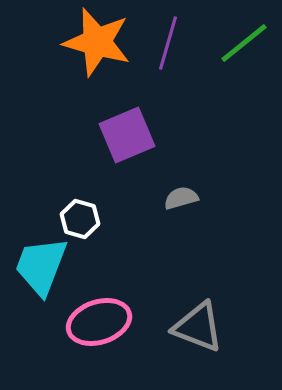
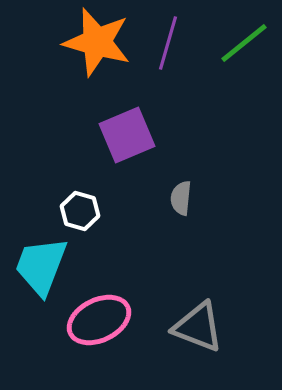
gray semicircle: rotated 68 degrees counterclockwise
white hexagon: moved 8 px up
pink ellipse: moved 2 px up; rotated 8 degrees counterclockwise
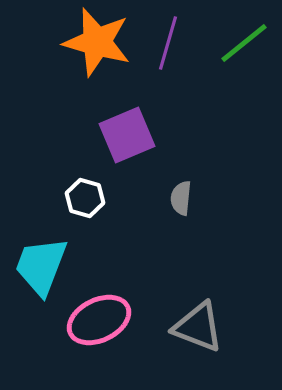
white hexagon: moved 5 px right, 13 px up
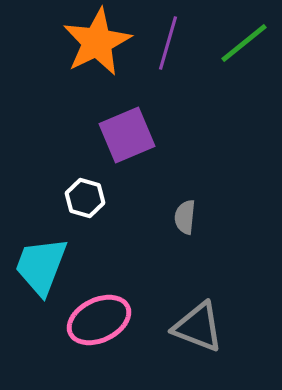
orange star: rotated 30 degrees clockwise
gray semicircle: moved 4 px right, 19 px down
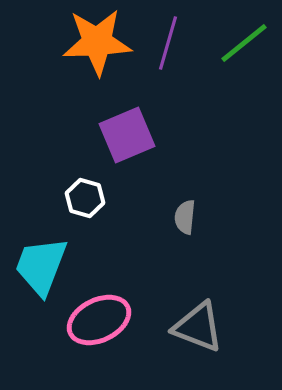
orange star: rotated 24 degrees clockwise
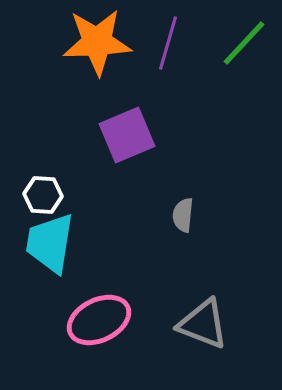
green line: rotated 8 degrees counterclockwise
white hexagon: moved 42 px left, 3 px up; rotated 12 degrees counterclockwise
gray semicircle: moved 2 px left, 2 px up
cyan trapezoid: moved 9 px right, 23 px up; rotated 12 degrees counterclockwise
gray triangle: moved 5 px right, 3 px up
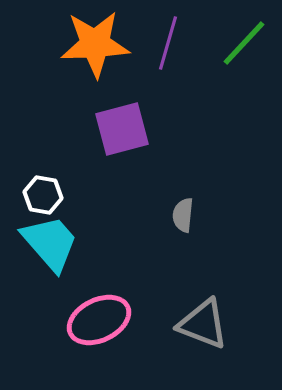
orange star: moved 2 px left, 2 px down
purple square: moved 5 px left, 6 px up; rotated 8 degrees clockwise
white hexagon: rotated 6 degrees clockwise
cyan trapezoid: rotated 130 degrees clockwise
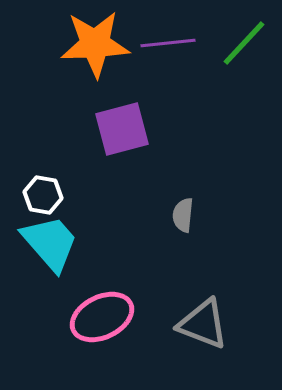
purple line: rotated 68 degrees clockwise
pink ellipse: moved 3 px right, 3 px up
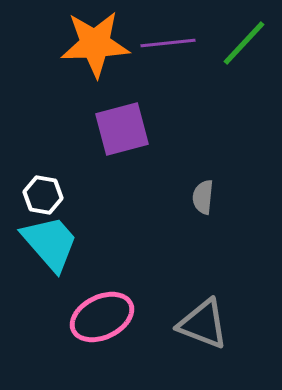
gray semicircle: moved 20 px right, 18 px up
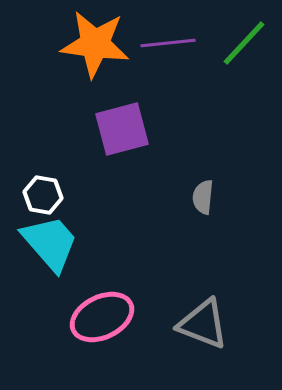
orange star: rotated 10 degrees clockwise
